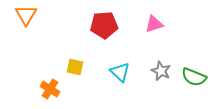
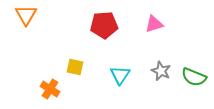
cyan triangle: moved 3 px down; rotated 20 degrees clockwise
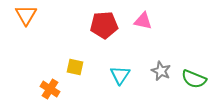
pink triangle: moved 11 px left, 3 px up; rotated 30 degrees clockwise
green semicircle: moved 2 px down
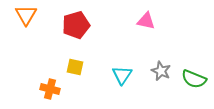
pink triangle: moved 3 px right
red pentagon: moved 28 px left; rotated 12 degrees counterclockwise
cyan triangle: moved 2 px right
orange cross: rotated 18 degrees counterclockwise
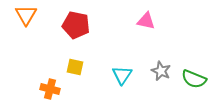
red pentagon: rotated 28 degrees clockwise
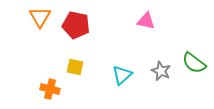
orange triangle: moved 14 px right, 2 px down
cyan triangle: rotated 15 degrees clockwise
green semicircle: moved 16 px up; rotated 15 degrees clockwise
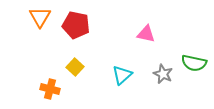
pink triangle: moved 13 px down
green semicircle: rotated 25 degrees counterclockwise
yellow square: rotated 30 degrees clockwise
gray star: moved 2 px right, 3 px down
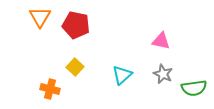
pink triangle: moved 15 px right, 7 px down
green semicircle: moved 25 px down; rotated 20 degrees counterclockwise
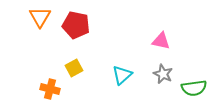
yellow square: moved 1 px left, 1 px down; rotated 18 degrees clockwise
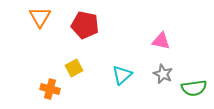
red pentagon: moved 9 px right
